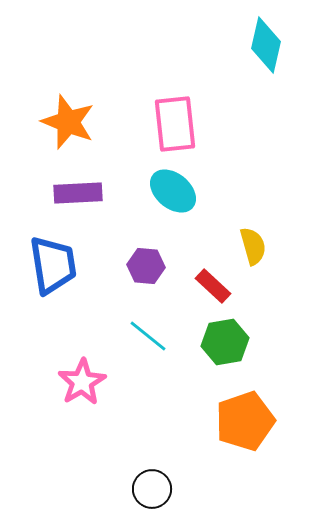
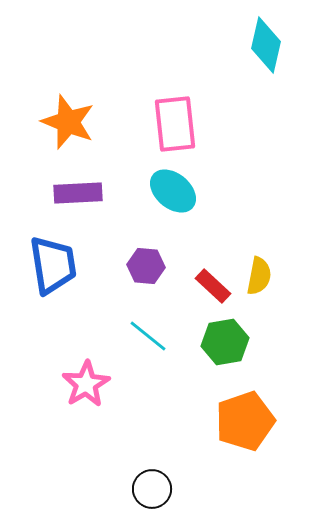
yellow semicircle: moved 6 px right, 30 px down; rotated 27 degrees clockwise
pink star: moved 4 px right, 2 px down
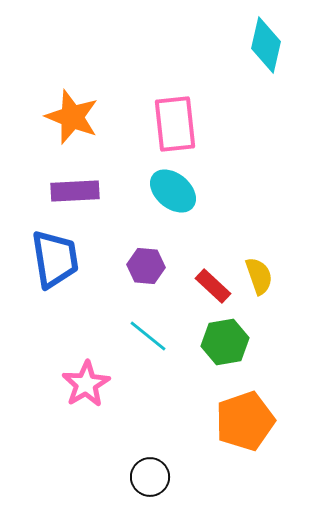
orange star: moved 4 px right, 5 px up
purple rectangle: moved 3 px left, 2 px up
blue trapezoid: moved 2 px right, 6 px up
yellow semicircle: rotated 30 degrees counterclockwise
black circle: moved 2 px left, 12 px up
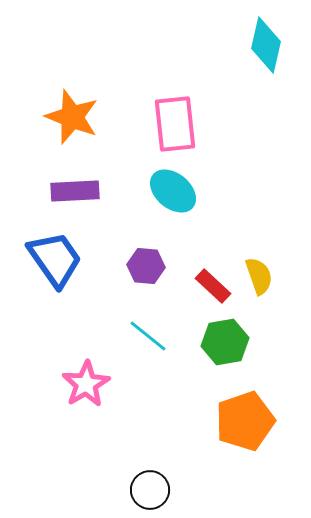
blue trapezoid: rotated 26 degrees counterclockwise
black circle: moved 13 px down
